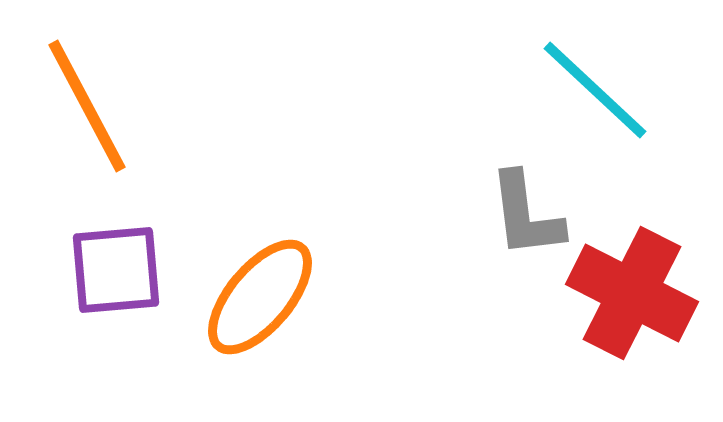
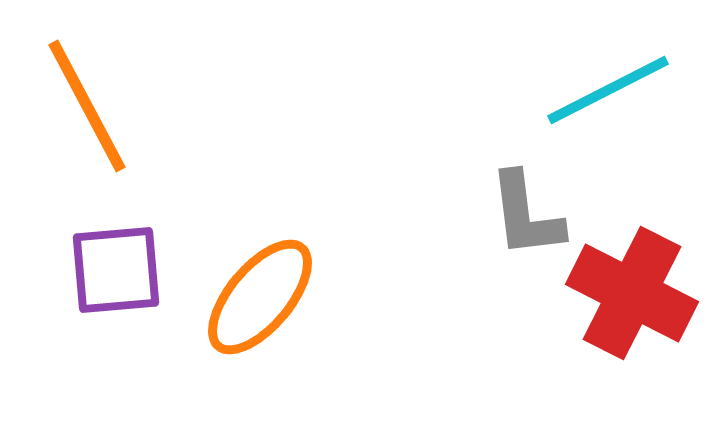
cyan line: moved 13 px right; rotated 70 degrees counterclockwise
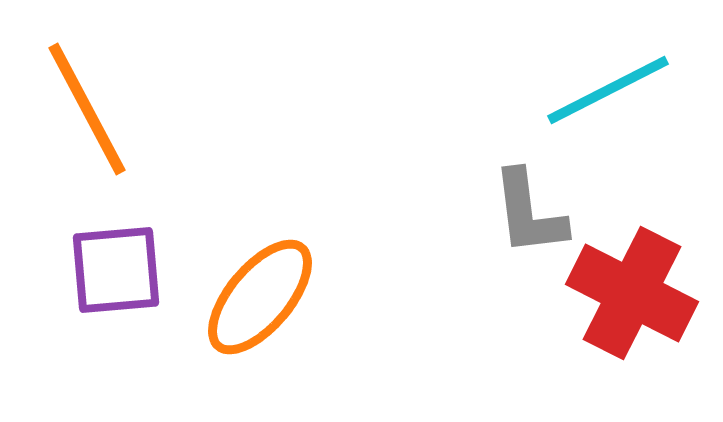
orange line: moved 3 px down
gray L-shape: moved 3 px right, 2 px up
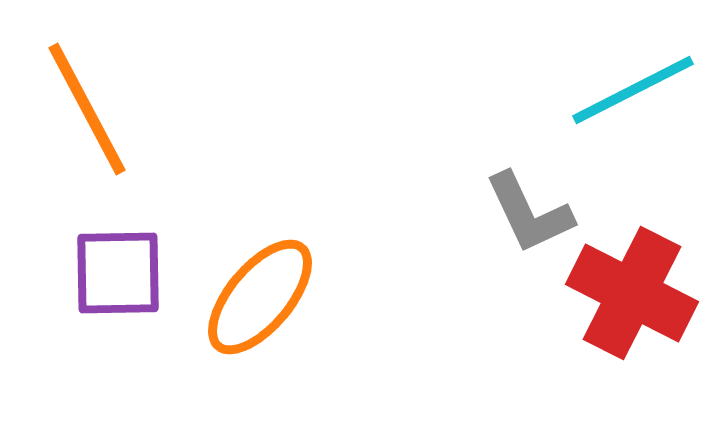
cyan line: moved 25 px right
gray L-shape: rotated 18 degrees counterclockwise
purple square: moved 2 px right, 3 px down; rotated 4 degrees clockwise
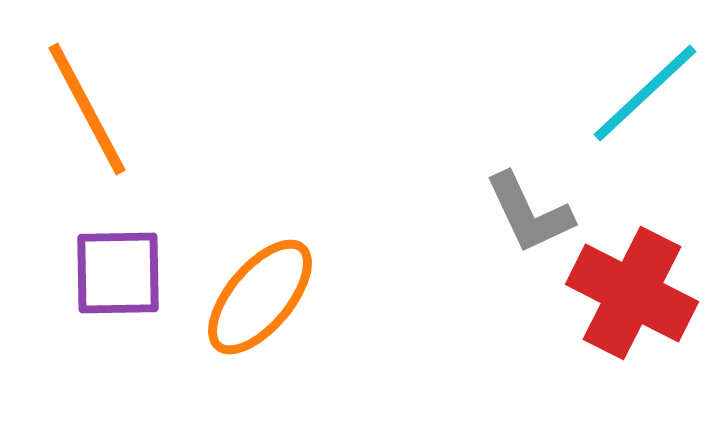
cyan line: moved 12 px right, 3 px down; rotated 16 degrees counterclockwise
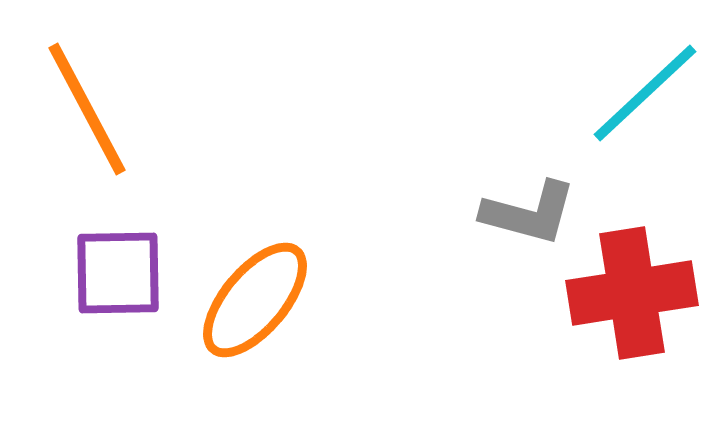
gray L-shape: rotated 50 degrees counterclockwise
red cross: rotated 36 degrees counterclockwise
orange ellipse: moved 5 px left, 3 px down
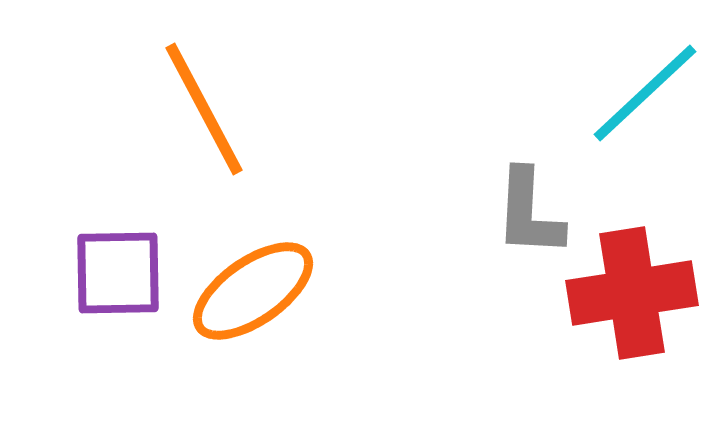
orange line: moved 117 px right
gray L-shape: rotated 78 degrees clockwise
orange ellipse: moved 2 px left, 9 px up; rotated 15 degrees clockwise
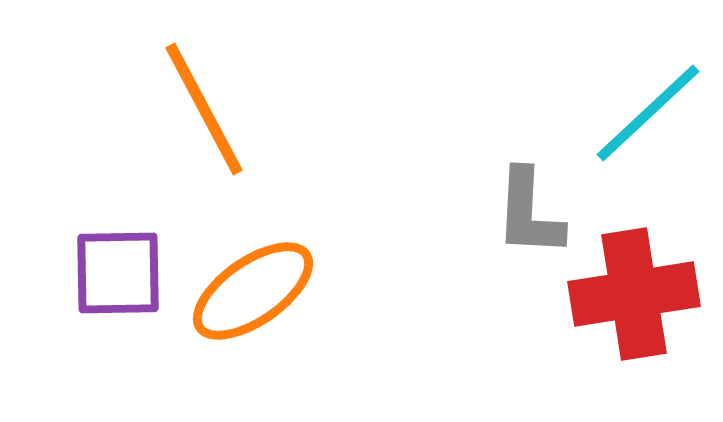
cyan line: moved 3 px right, 20 px down
red cross: moved 2 px right, 1 px down
